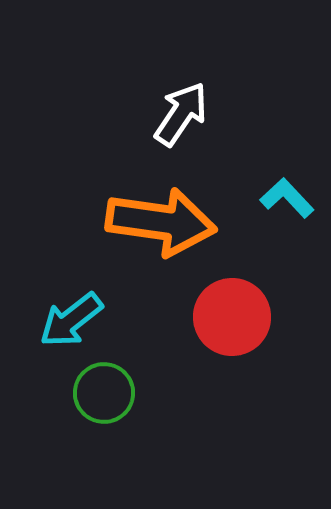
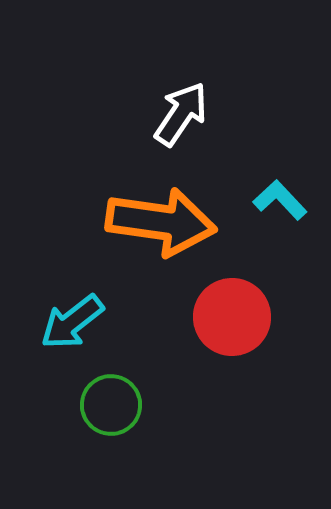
cyan L-shape: moved 7 px left, 2 px down
cyan arrow: moved 1 px right, 2 px down
green circle: moved 7 px right, 12 px down
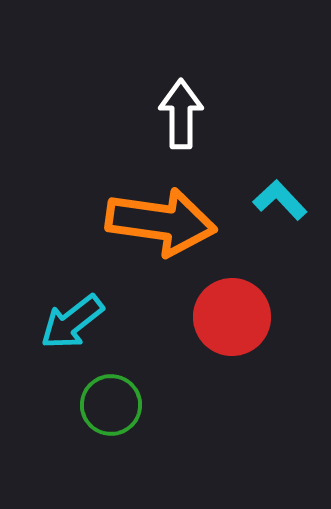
white arrow: rotated 34 degrees counterclockwise
